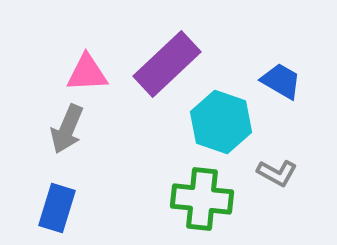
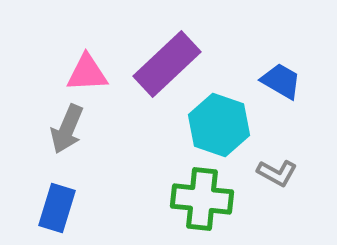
cyan hexagon: moved 2 px left, 3 px down
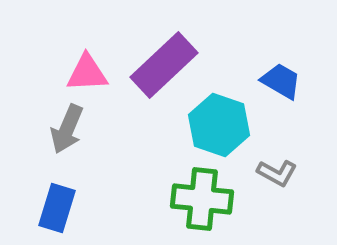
purple rectangle: moved 3 px left, 1 px down
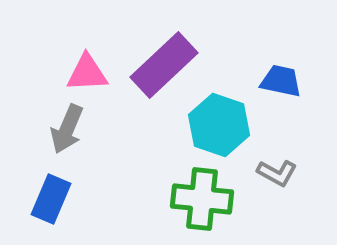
blue trapezoid: rotated 18 degrees counterclockwise
blue rectangle: moved 6 px left, 9 px up; rotated 6 degrees clockwise
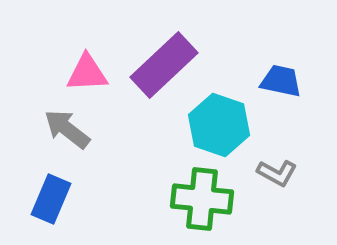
gray arrow: rotated 105 degrees clockwise
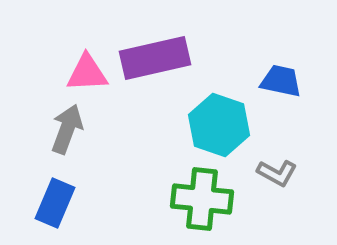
purple rectangle: moved 9 px left, 7 px up; rotated 30 degrees clockwise
gray arrow: rotated 72 degrees clockwise
blue rectangle: moved 4 px right, 4 px down
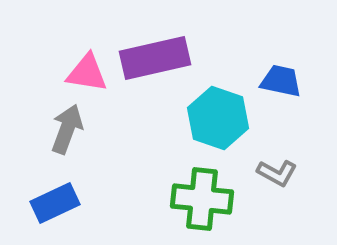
pink triangle: rotated 12 degrees clockwise
cyan hexagon: moved 1 px left, 7 px up
blue rectangle: rotated 42 degrees clockwise
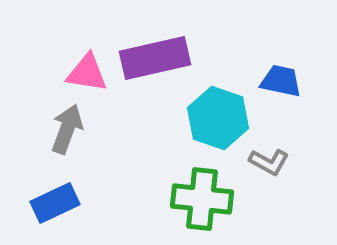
gray L-shape: moved 8 px left, 11 px up
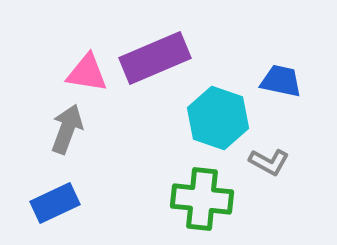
purple rectangle: rotated 10 degrees counterclockwise
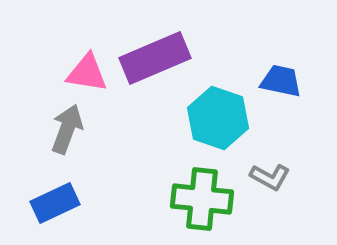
gray L-shape: moved 1 px right, 15 px down
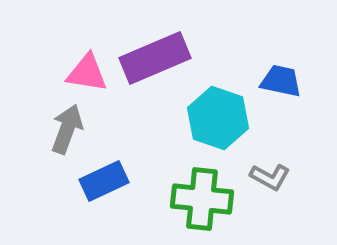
blue rectangle: moved 49 px right, 22 px up
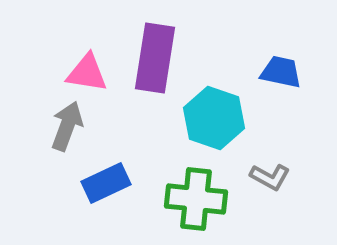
purple rectangle: rotated 58 degrees counterclockwise
blue trapezoid: moved 9 px up
cyan hexagon: moved 4 px left
gray arrow: moved 3 px up
blue rectangle: moved 2 px right, 2 px down
green cross: moved 6 px left
